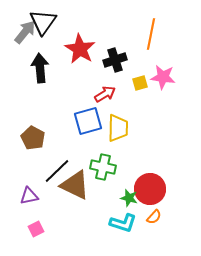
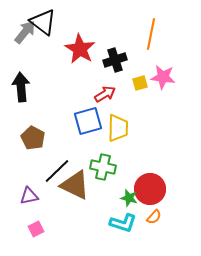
black triangle: rotated 28 degrees counterclockwise
black arrow: moved 19 px left, 19 px down
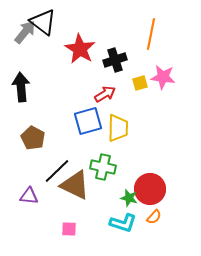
purple triangle: rotated 18 degrees clockwise
pink square: moved 33 px right; rotated 28 degrees clockwise
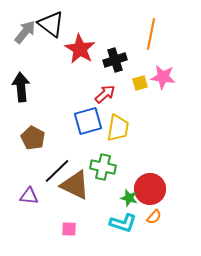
black triangle: moved 8 px right, 2 px down
red arrow: rotated 10 degrees counterclockwise
yellow trapezoid: rotated 8 degrees clockwise
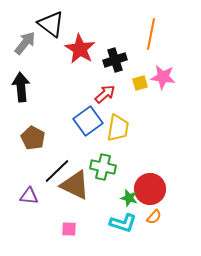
gray arrow: moved 11 px down
blue square: rotated 20 degrees counterclockwise
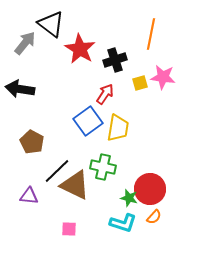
black arrow: moved 1 px left, 2 px down; rotated 76 degrees counterclockwise
red arrow: rotated 15 degrees counterclockwise
brown pentagon: moved 1 px left, 4 px down
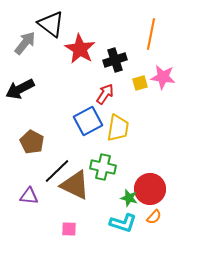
black arrow: rotated 36 degrees counterclockwise
blue square: rotated 8 degrees clockwise
